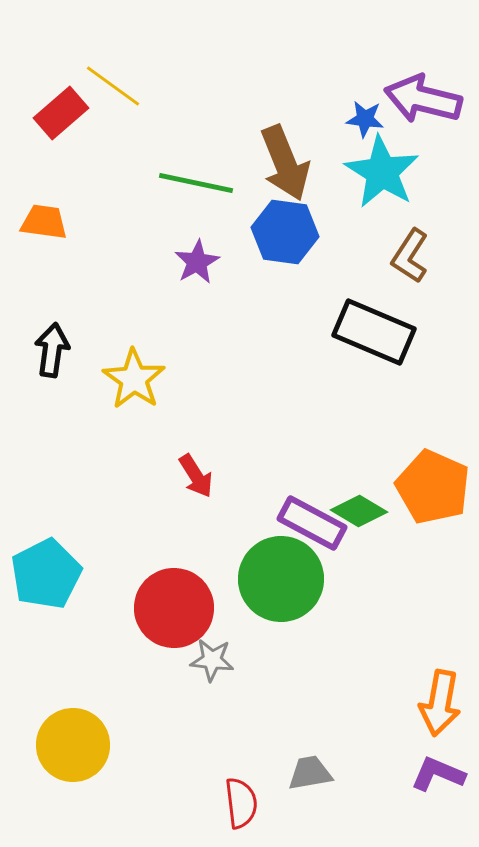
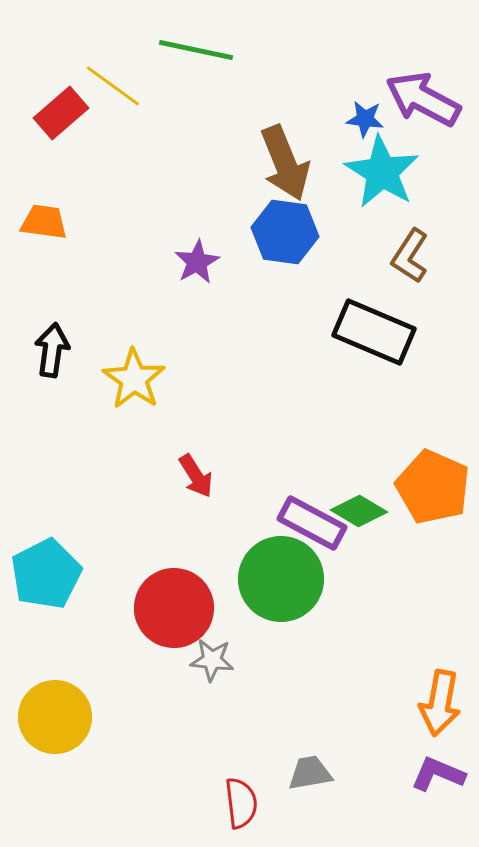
purple arrow: rotated 14 degrees clockwise
green line: moved 133 px up
yellow circle: moved 18 px left, 28 px up
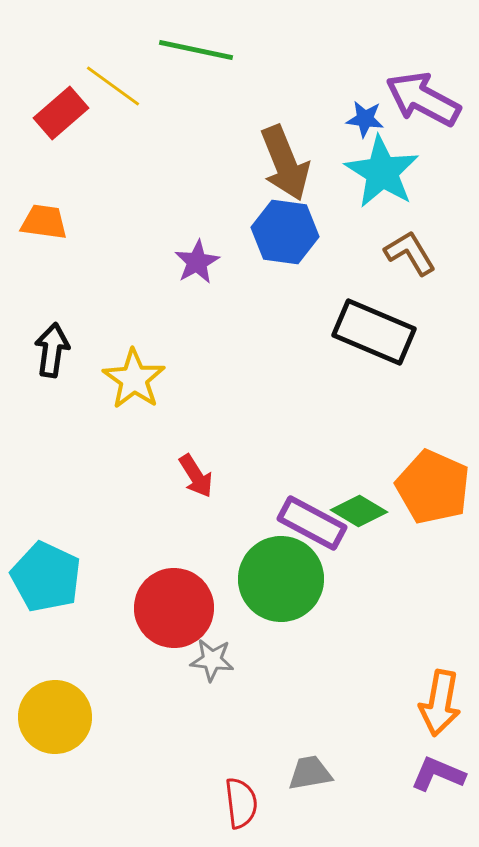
brown L-shape: moved 3 px up; rotated 116 degrees clockwise
cyan pentagon: moved 3 px down; rotated 20 degrees counterclockwise
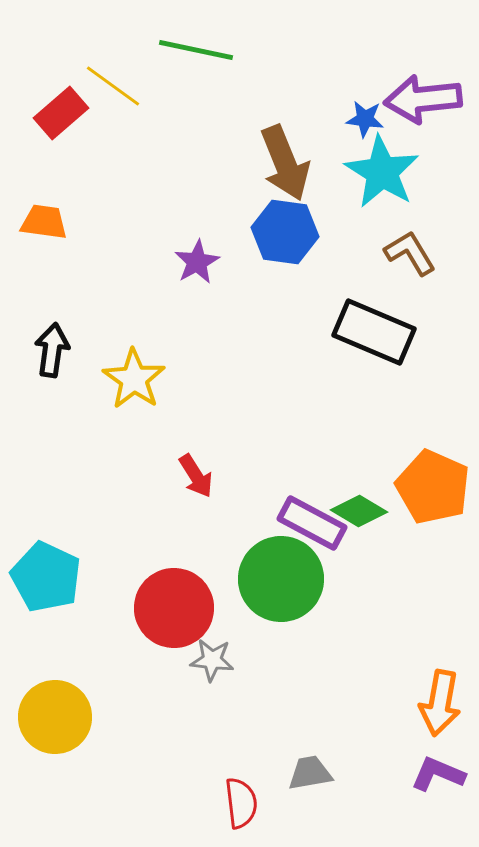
purple arrow: rotated 34 degrees counterclockwise
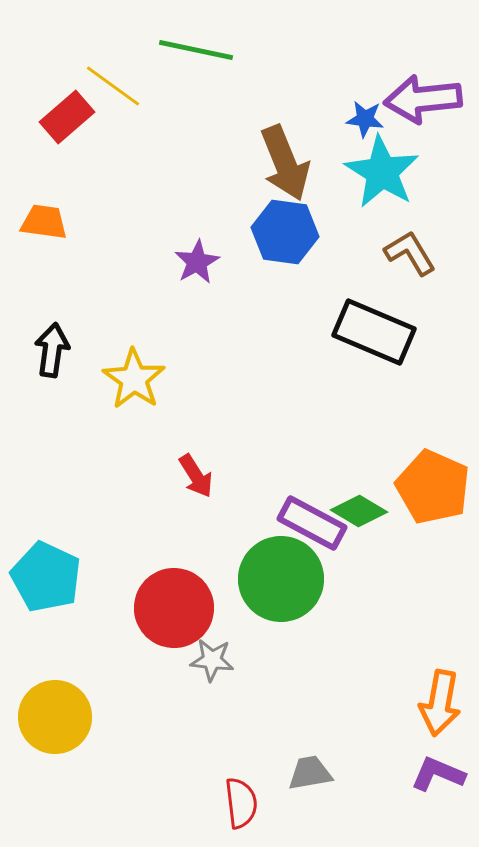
red rectangle: moved 6 px right, 4 px down
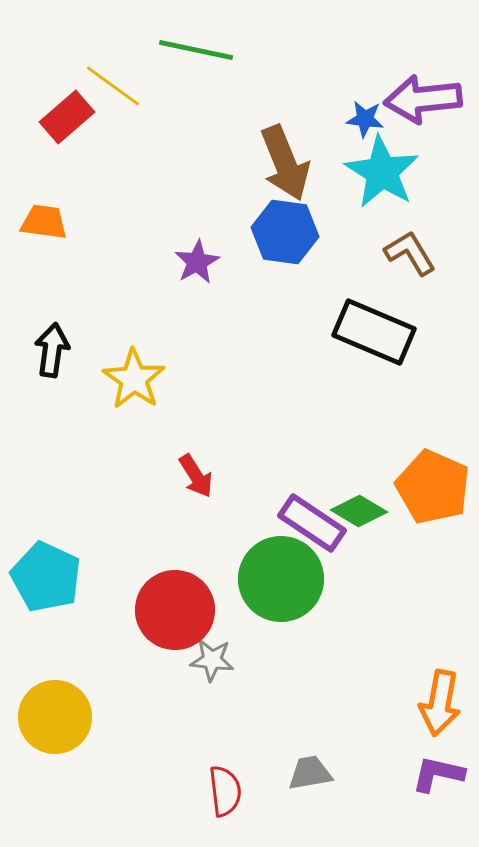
purple rectangle: rotated 6 degrees clockwise
red circle: moved 1 px right, 2 px down
purple L-shape: rotated 10 degrees counterclockwise
red semicircle: moved 16 px left, 12 px up
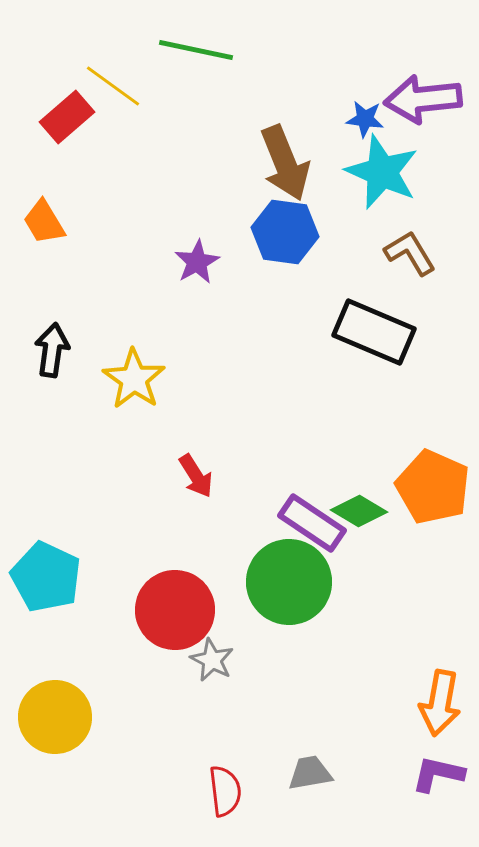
cyan star: rotated 8 degrees counterclockwise
orange trapezoid: rotated 129 degrees counterclockwise
green circle: moved 8 px right, 3 px down
gray star: rotated 21 degrees clockwise
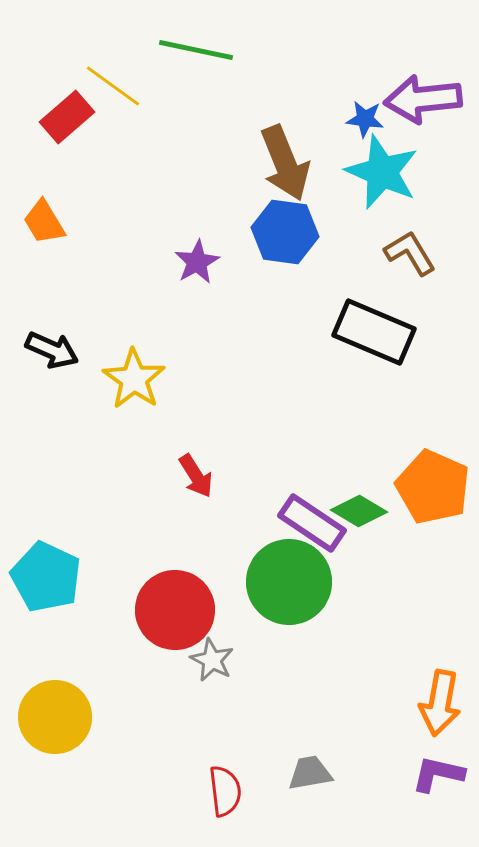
black arrow: rotated 106 degrees clockwise
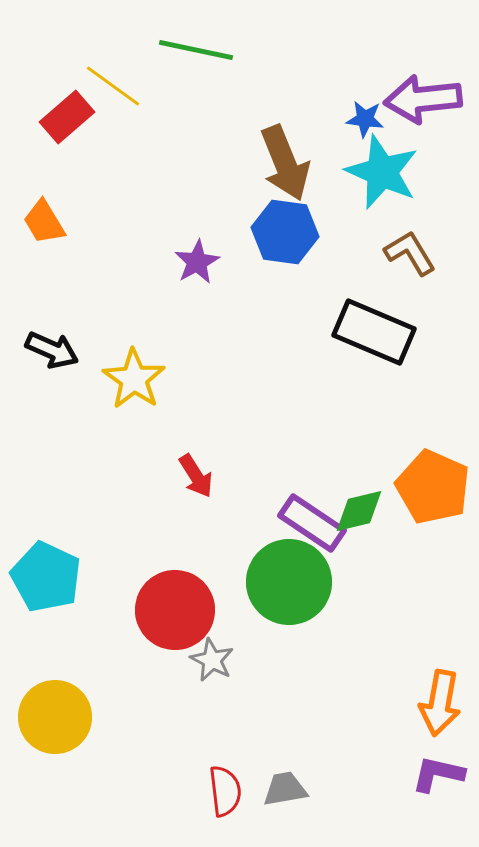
green diamond: rotated 44 degrees counterclockwise
gray trapezoid: moved 25 px left, 16 px down
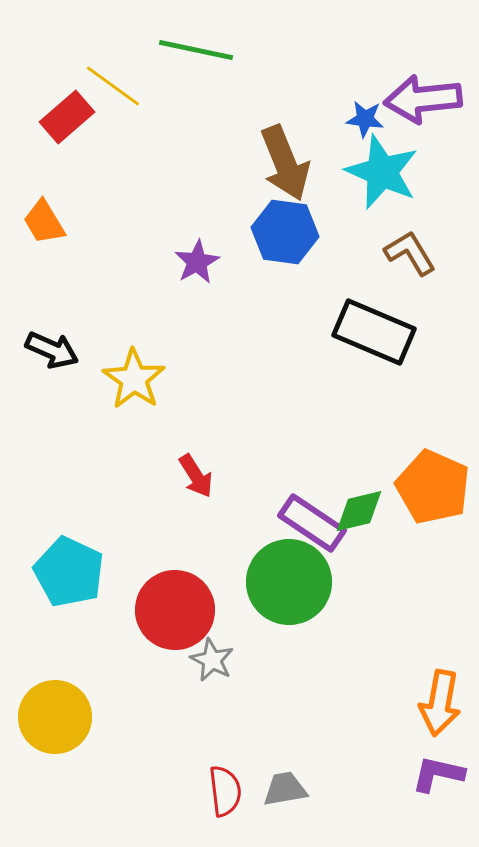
cyan pentagon: moved 23 px right, 5 px up
